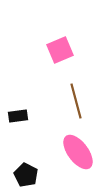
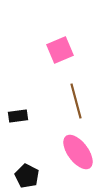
black pentagon: moved 1 px right, 1 px down
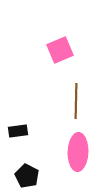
brown line: rotated 16 degrees clockwise
black rectangle: moved 15 px down
pink ellipse: rotated 39 degrees clockwise
